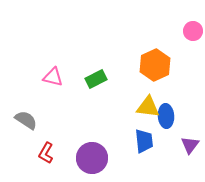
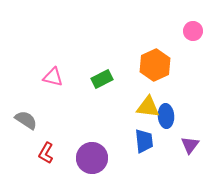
green rectangle: moved 6 px right
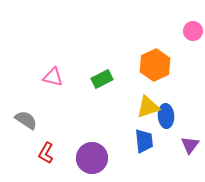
yellow triangle: rotated 25 degrees counterclockwise
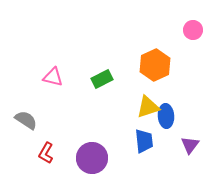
pink circle: moved 1 px up
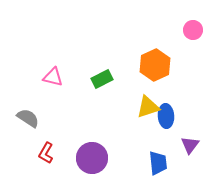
gray semicircle: moved 2 px right, 2 px up
blue trapezoid: moved 14 px right, 22 px down
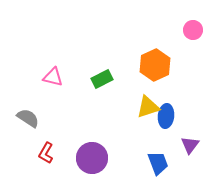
blue ellipse: rotated 10 degrees clockwise
blue trapezoid: rotated 15 degrees counterclockwise
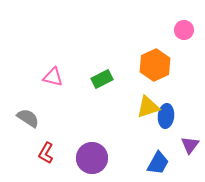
pink circle: moved 9 px left
blue trapezoid: rotated 50 degrees clockwise
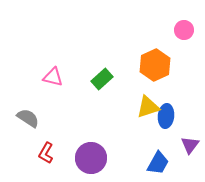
green rectangle: rotated 15 degrees counterclockwise
purple circle: moved 1 px left
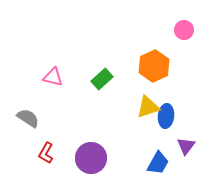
orange hexagon: moved 1 px left, 1 px down
purple triangle: moved 4 px left, 1 px down
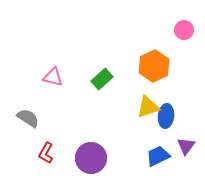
blue trapezoid: moved 7 px up; rotated 145 degrees counterclockwise
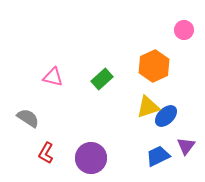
blue ellipse: rotated 40 degrees clockwise
